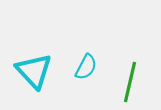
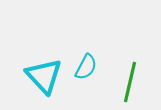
cyan triangle: moved 10 px right, 5 px down
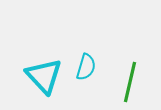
cyan semicircle: rotated 12 degrees counterclockwise
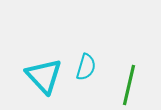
green line: moved 1 px left, 3 px down
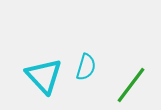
green line: moved 2 px right; rotated 24 degrees clockwise
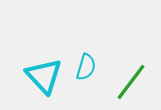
green line: moved 3 px up
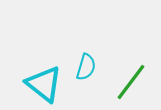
cyan triangle: moved 8 px down; rotated 9 degrees counterclockwise
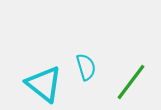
cyan semicircle: rotated 32 degrees counterclockwise
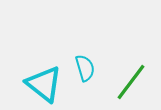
cyan semicircle: moved 1 px left, 1 px down
